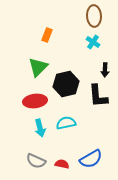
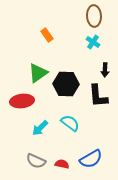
orange rectangle: rotated 56 degrees counterclockwise
green triangle: moved 6 px down; rotated 10 degrees clockwise
black hexagon: rotated 15 degrees clockwise
red ellipse: moved 13 px left
cyan semicircle: moved 4 px right; rotated 48 degrees clockwise
cyan arrow: rotated 60 degrees clockwise
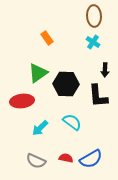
orange rectangle: moved 3 px down
cyan semicircle: moved 2 px right, 1 px up
red semicircle: moved 4 px right, 6 px up
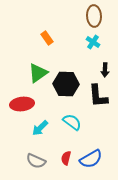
red ellipse: moved 3 px down
red semicircle: rotated 88 degrees counterclockwise
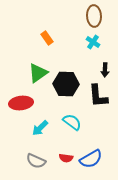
red ellipse: moved 1 px left, 1 px up
red semicircle: rotated 96 degrees counterclockwise
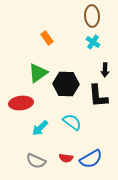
brown ellipse: moved 2 px left
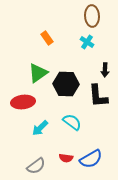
cyan cross: moved 6 px left
red ellipse: moved 2 px right, 1 px up
gray semicircle: moved 5 px down; rotated 60 degrees counterclockwise
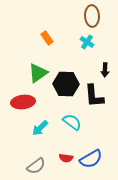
black L-shape: moved 4 px left
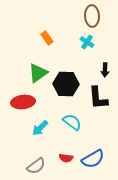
black L-shape: moved 4 px right, 2 px down
blue semicircle: moved 2 px right
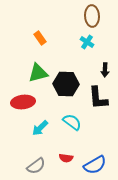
orange rectangle: moved 7 px left
green triangle: rotated 20 degrees clockwise
blue semicircle: moved 2 px right, 6 px down
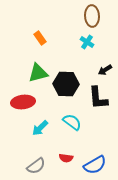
black arrow: rotated 56 degrees clockwise
